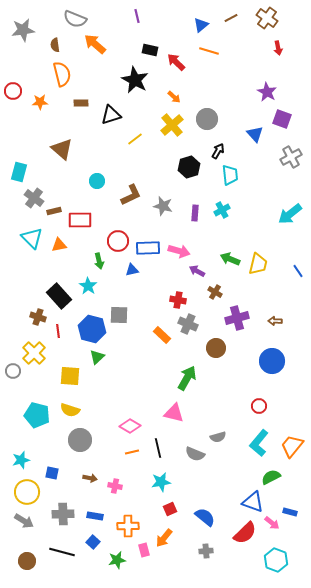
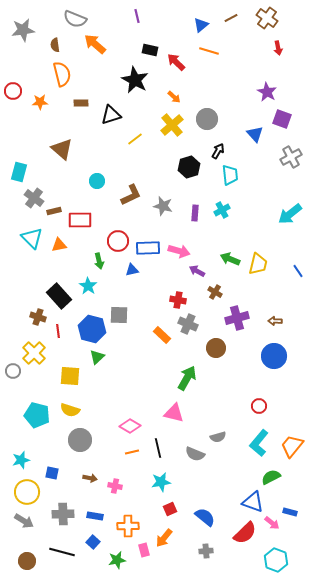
blue circle at (272, 361): moved 2 px right, 5 px up
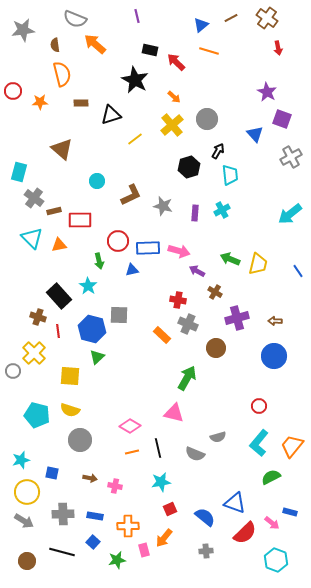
blue triangle at (253, 502): moved 18 px left, 1 px down
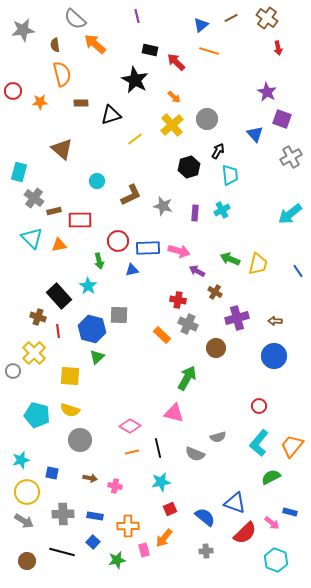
gray semicircle at (75, 19): rotated 20 degrees clockwise
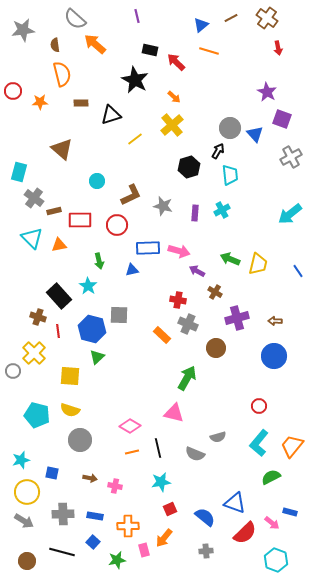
gray circle at (207, 119): moved 23 px right, 9 px down
red circle at (118, 241): moved 1 px left, 16 px up
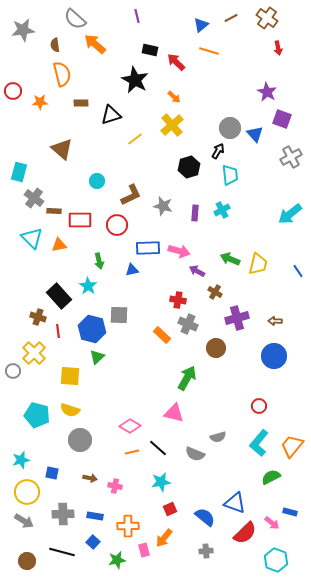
brown rectangle at (54, 211): rotated 16 degrees clockwise
black line at (158, 448): rotated 36 degrees counterclockwise
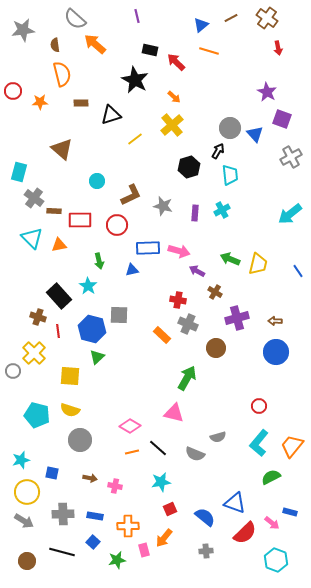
blue circle at (274, 356): moved 2 px right, 4 px up
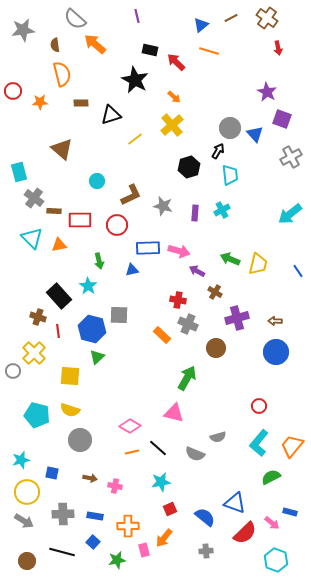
cyan rectangle at (19, 172): rotated 30 degrees counterclockwise
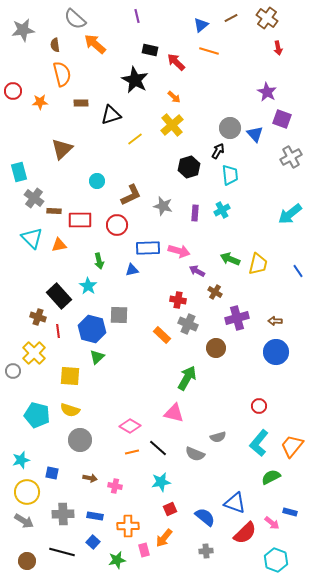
brown triangle at (62, 149): rotated 35 degrees clockwise
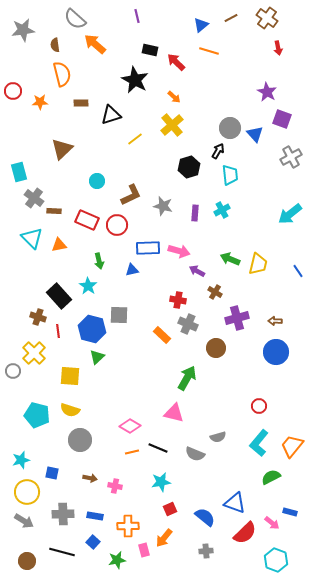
red rectangle at (80, 220): moved 7 px right; rotated 25 degrees clockwise
black line at (158, 448): rotated 18 degrees counterclockwise
